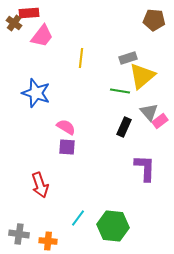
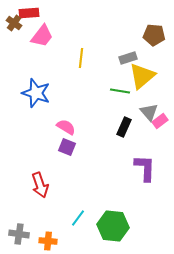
brown pentagon: moved 15 px down
purple square: rotated 18 degrees clockwise
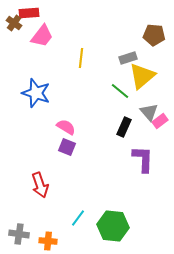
green line: rotated 30 degrees clockwise
purple L-shape: moved 2 px left, 9 px up
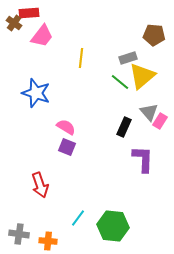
green line: moved 9 px up
pink rectangle: rotated 21 degrees counterclockwise
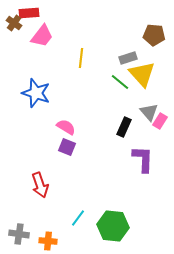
yellow triangle: moved 2 px up; rotated 32 degrees counterclockwise
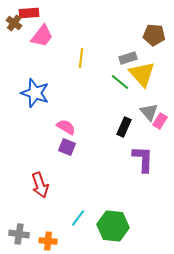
blue star: moved 1 px left
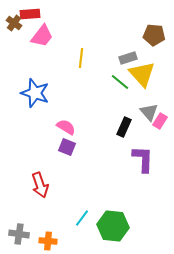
red rectangle: moved 1 px right, 1 px down
cyan line: moved 4 px right
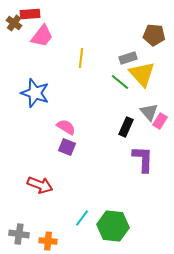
black rectangle: moved 2 px right
red arrow: rotated 50 degrees counterclockwise
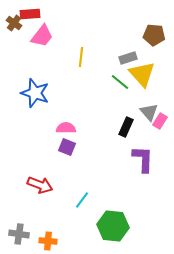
yellow line: moved 1 px up
pink semicircle: moved 1 px down; rotated 30 degrees counterclockwise
cyan line: moved 18 px up
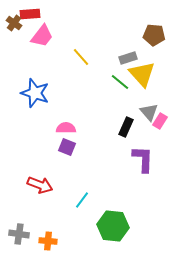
yellow line: rotated 48 degrees counterclockwise
